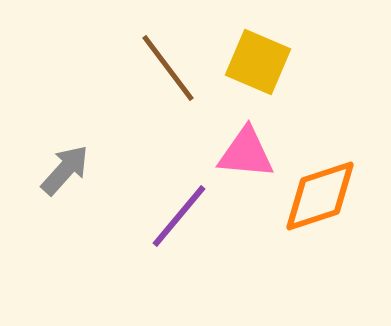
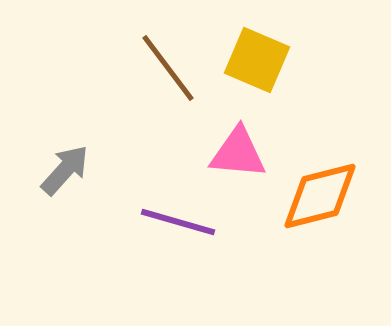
yellow square: moved 1 px left, 2 px up
pink triangle: moved 8 px left
orange diamond: rotated 4 degrees clockwise
purple line: moved 1 px left, 6 px down; rotated 66 degrees clockwise
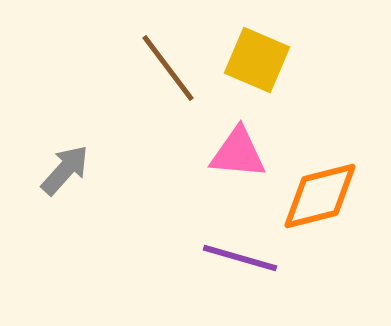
purple line: moved 62 px right, 36 px down
